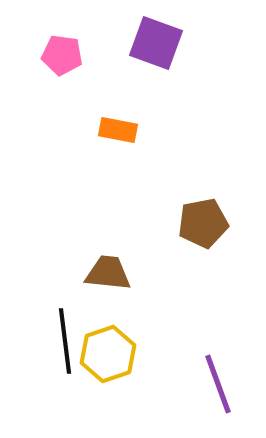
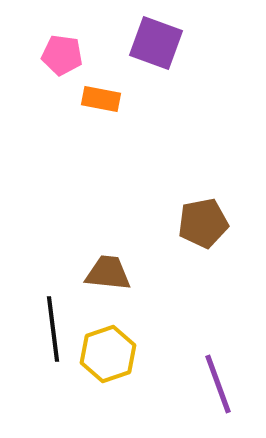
orange rectangle: moved 17 px left, 31 px up
black line: moved 12 px left, 12 px up
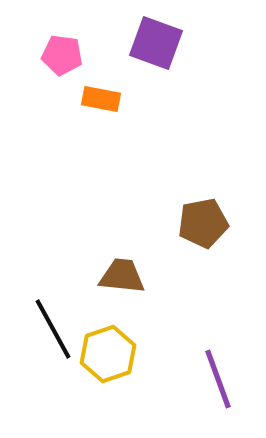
brown trapezoid: moved 14 px right, 3 px down
black line: rotated 22 degrees counterclockwise
purple line: moved 5 px up
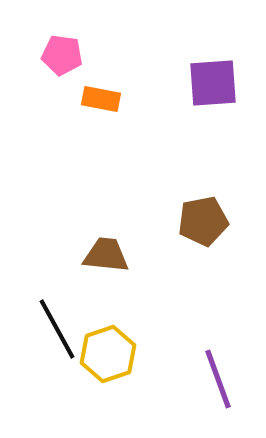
purple square: moved 57 px right, 40 px down; rotated 24 degrees counterclockwise
brown pentagon: moved 2 px up
brown trapezoid: moved 16 px left, 21 px up
black line: moved 4 px right
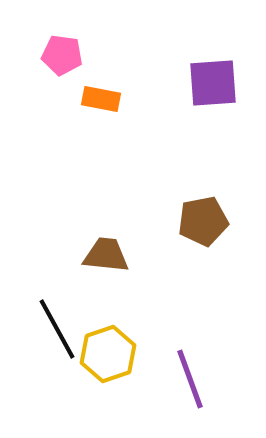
purple line: moved 28 px left
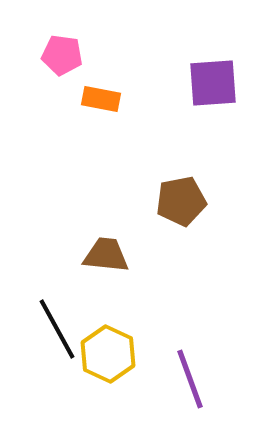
brown pentagon: moved 22 px left, 20 px up
yellow hexagon: rotated 16 degrees counterclockwise
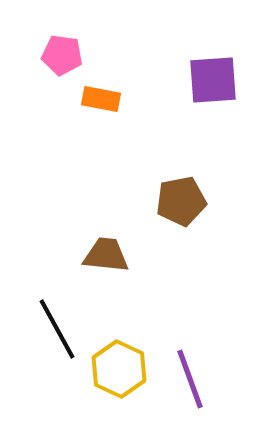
purple square: moved 3 px up
yellow hexagon: moved 11 px right, 15 px down
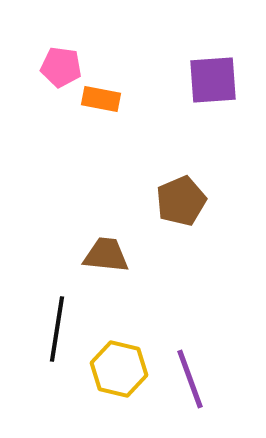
pink pentagon: moved 1 px left, 12 px down
brown pentagon: rotated 12 degrees counterclockwise
black line: rotated 38 degrees clockwise
yellow hexagon: rotated 12 degrees counterclockwise
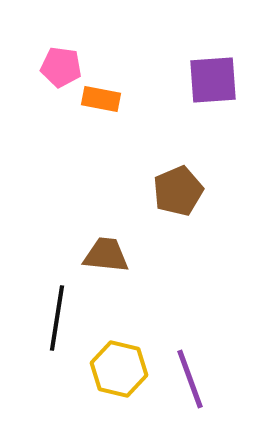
brown pentagon: moved 3 px left, 10 px up
black line: moved 11 px up
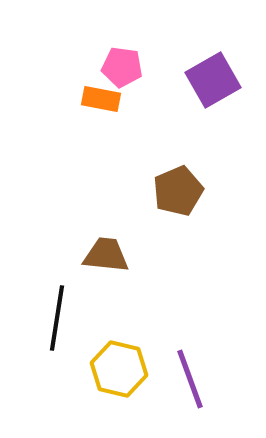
pink pentagon: moved 61 px right
purple square: rotated 26 degrees counterclockwise
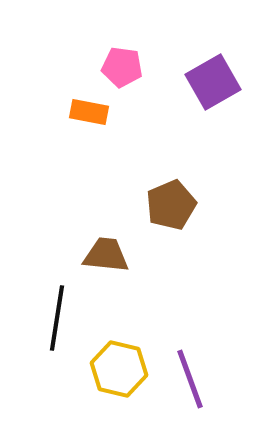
purple square: moved 2 px down
orange rectangle: moved 12 px left, 13 px down
brown pentagon: moved 7 px left, 14 px down
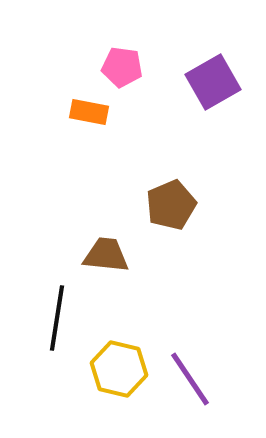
purple line: rotated 14 degrees counterclockwise
